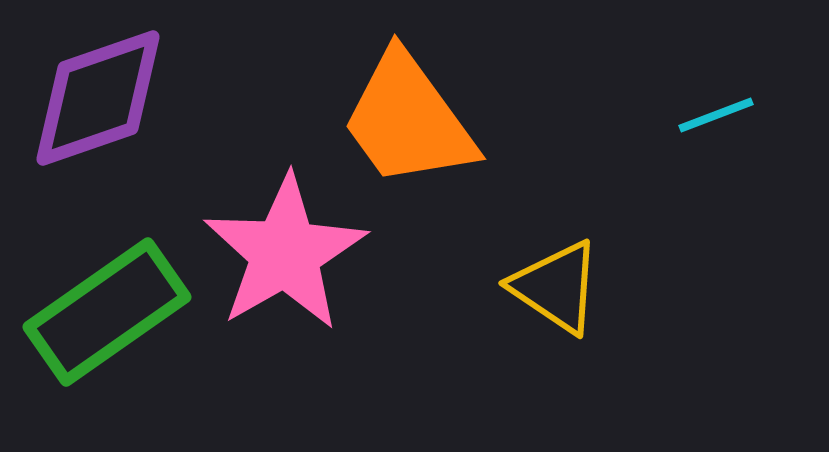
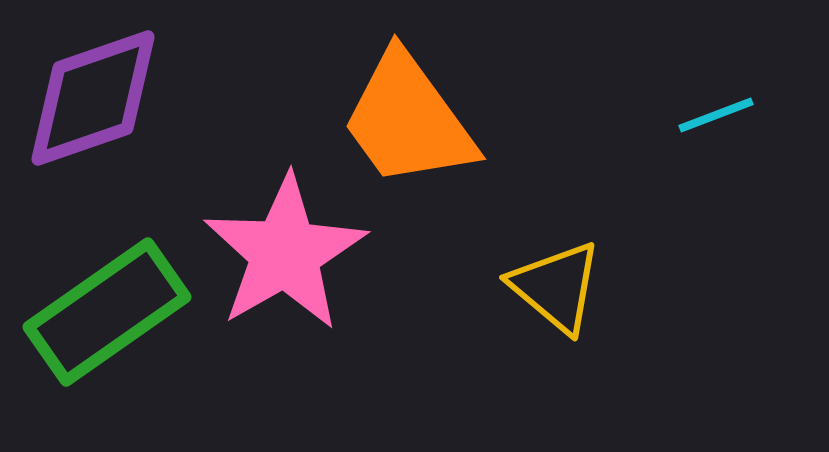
purple diamond: moved 5 px left
yellow triangle: rotated 6 degrees clockwise
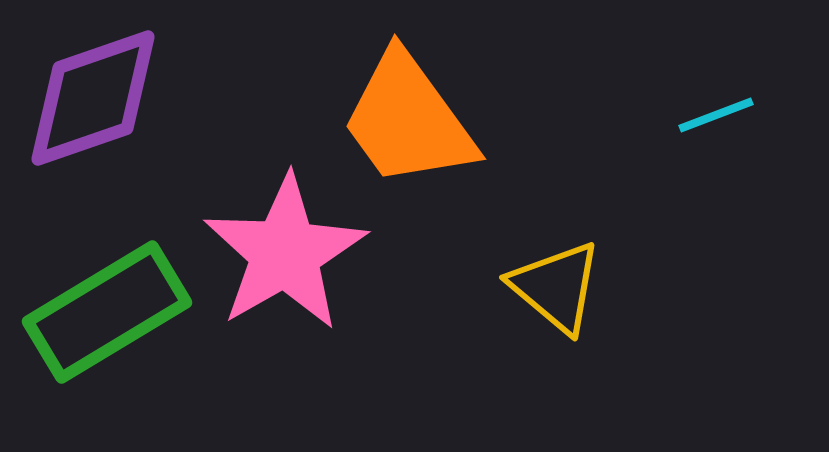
green rectangle: rotated 4 degrees clockwise
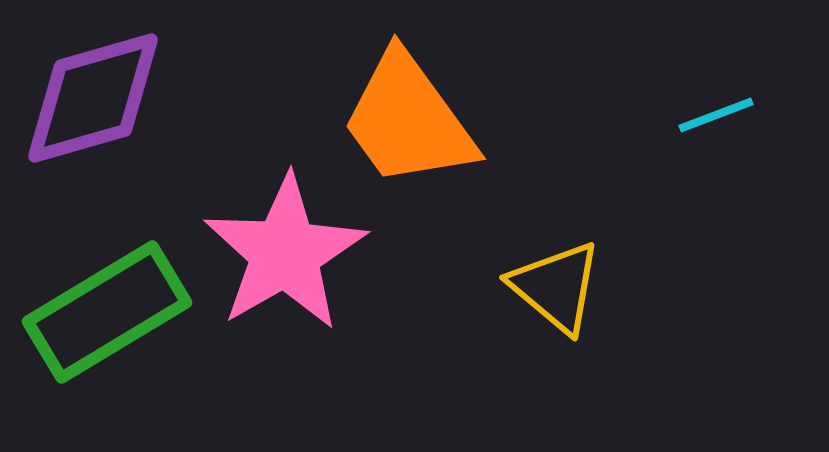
purple diamond: rotated 3 degrees clockwise
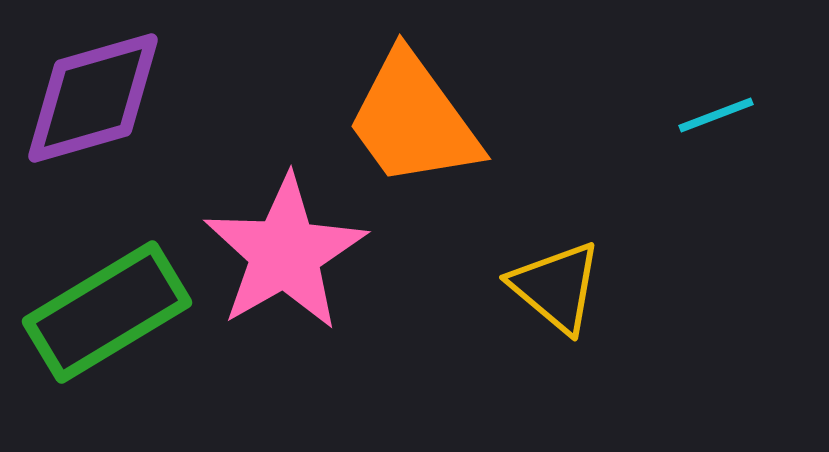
orange trapezoid: moved 5 px right
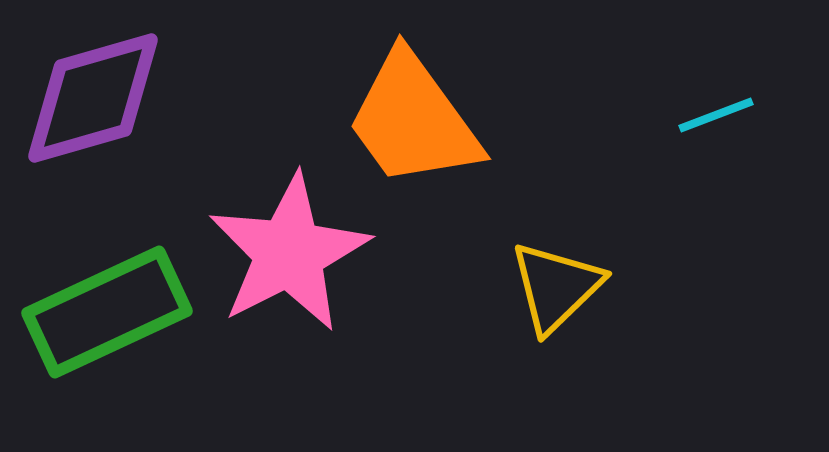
pink star: moved 4 px right; rotated 3 degrees clockwise
yellow triangle: rotated 36 degrees clockwise
green rectangle: rotated 6 degrees clockwise
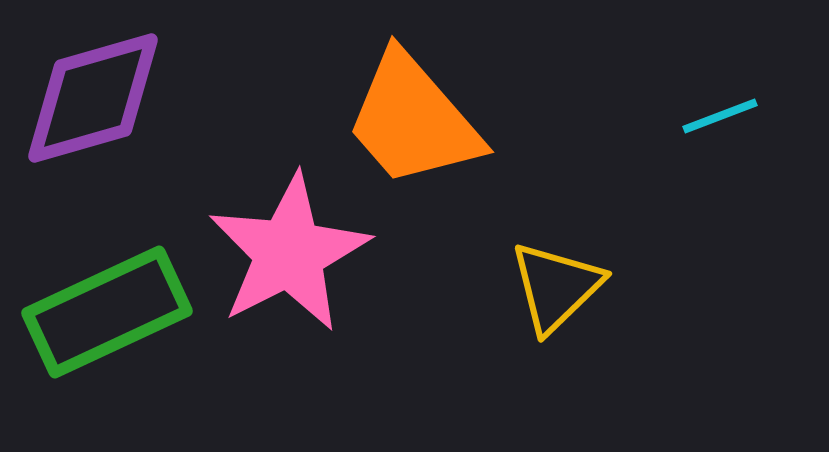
cyan line: moved 4 px right, 1 px down
orange trapezoid: rotated 5 degrees counterclockwise
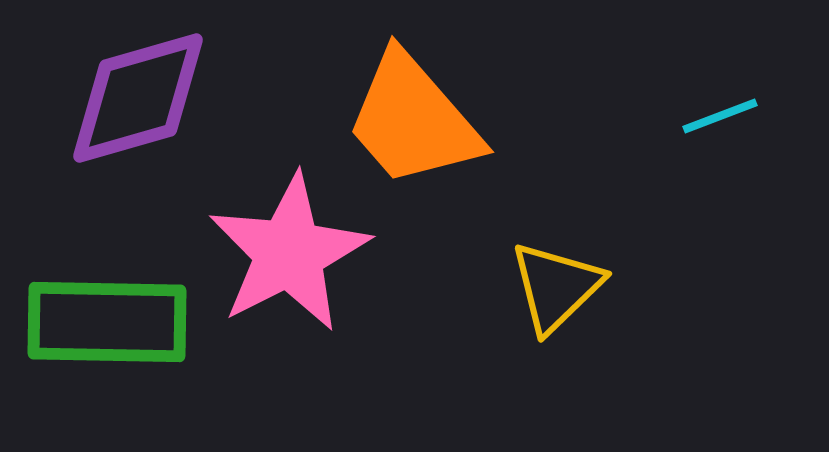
purple diamond: moved 45 px right
green rectangle: moved 10 px down; rotated 26 degrees clockwise
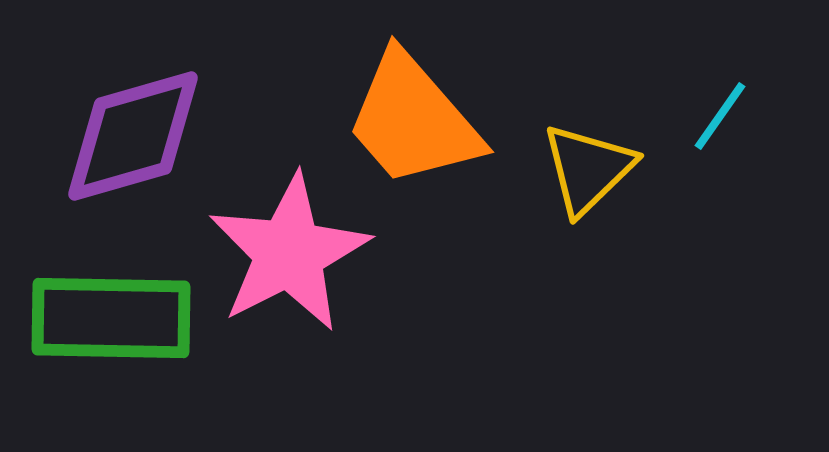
purple diamond: moved 5 px left, 38 px down
cyan line: rotated 34 degrees counterclockwise
yellow triangle: moved 32 px right, 118 px up
green rectangle: moved 4 px right, 4 px up
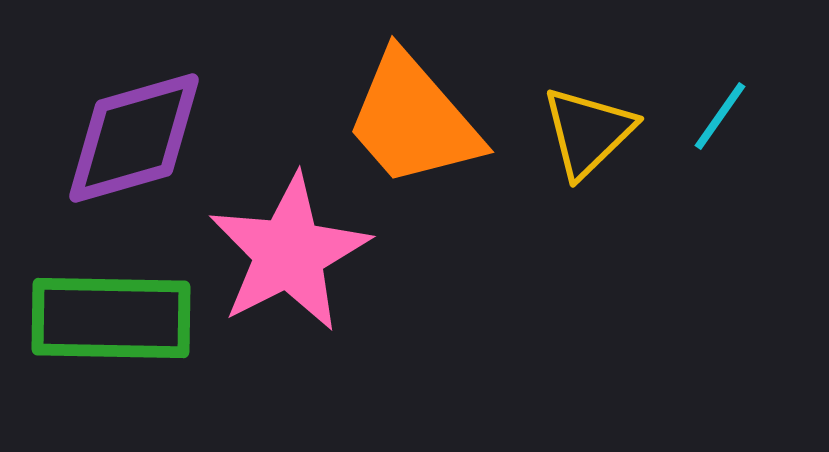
purple diamond: moved 1 px right, 2 px down
yellow triangle: moved 37 px up
